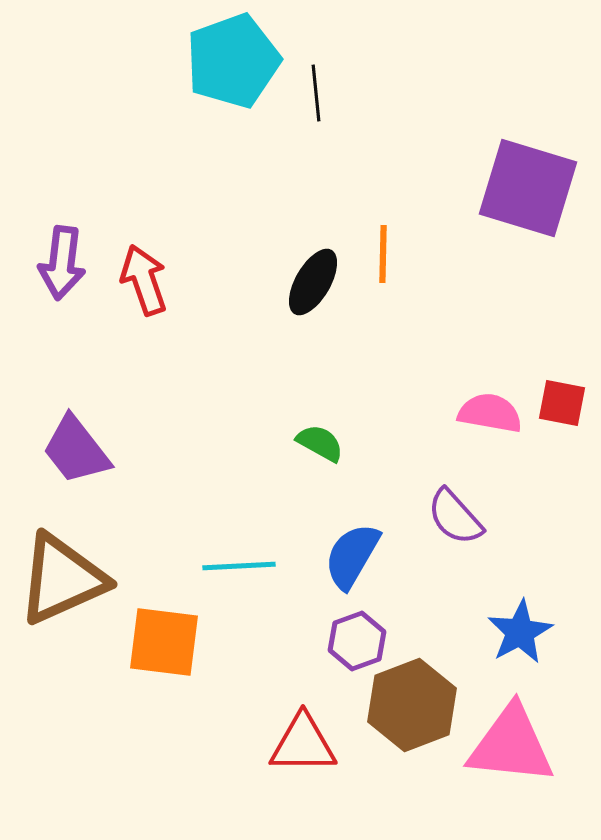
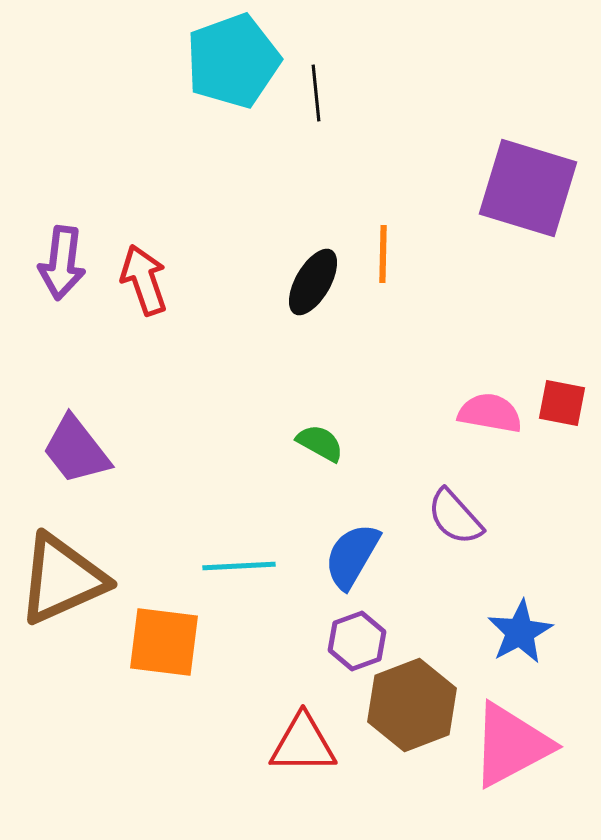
pink triangle: rotated 34 degrees counterclockwise
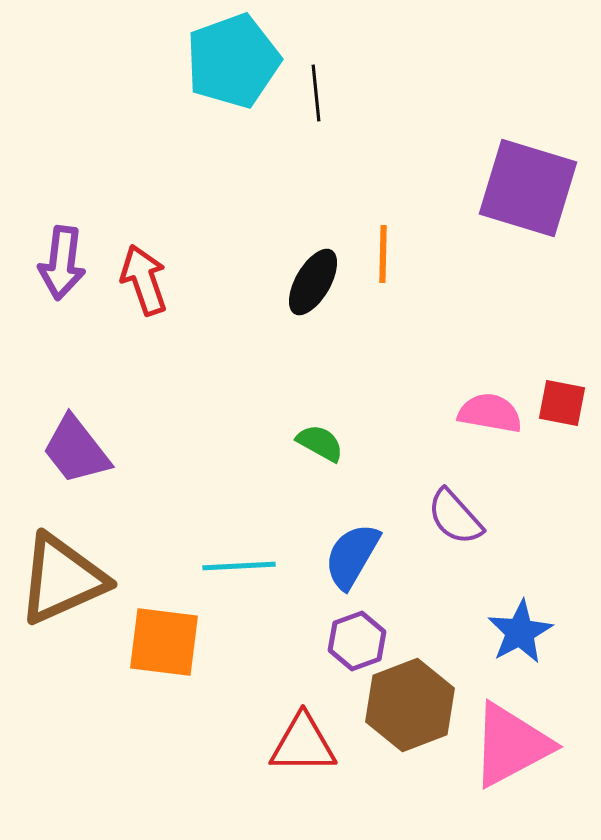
brown hexagon: moved 2 px left
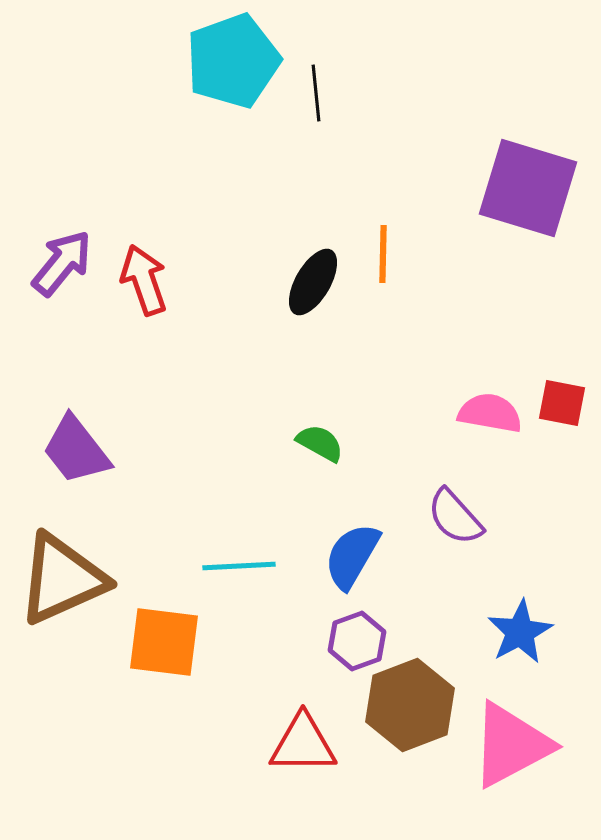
purple arrow: rotated 148 degrees counterclockwise
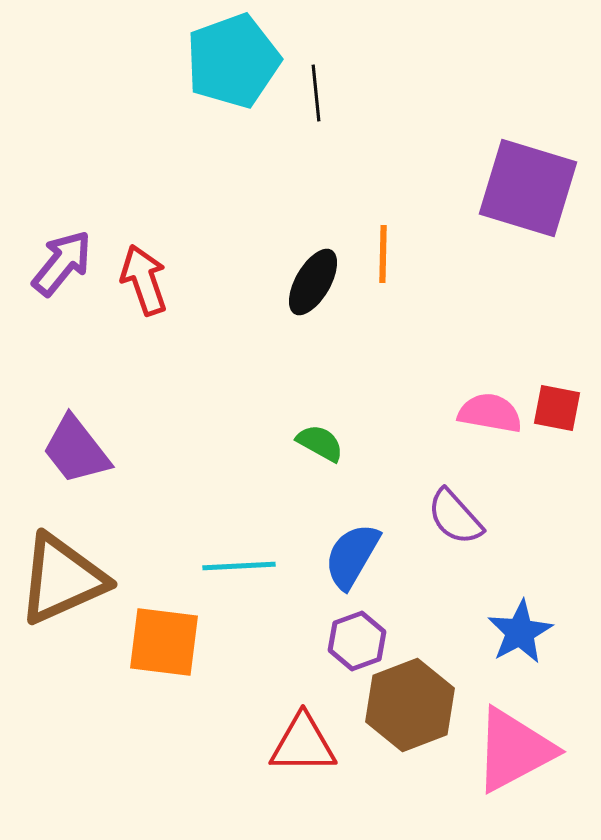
red square: moved 5 px left, 5 px down
pink triangle: moved 3 px right, 5 px down
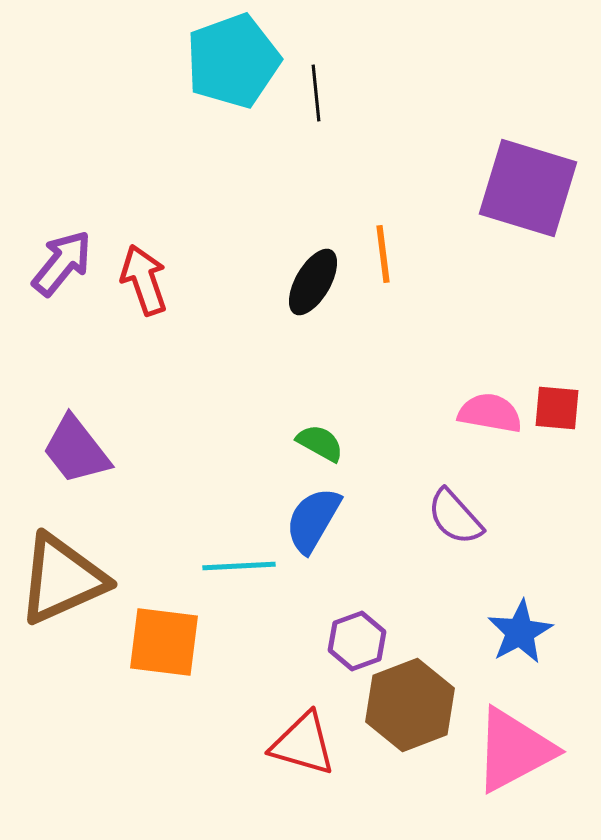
orange line: rotated 8 degrees counterclockwise
red square: rotated 6 degrees counterclockwise
blue semicircle: moved 39 px left, 36 px up
red triangle: rotated 16 degrees clockwise
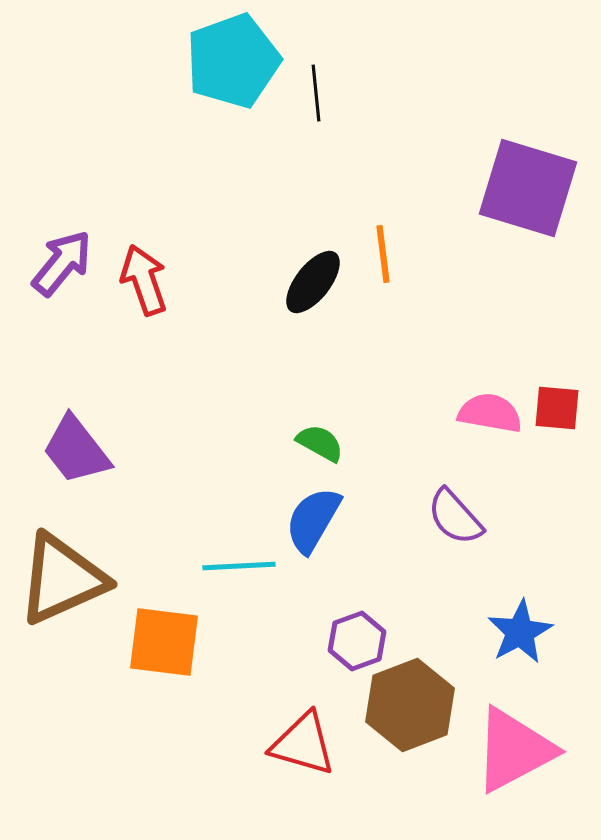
black ellipse: rotated 8 degrees clockwise
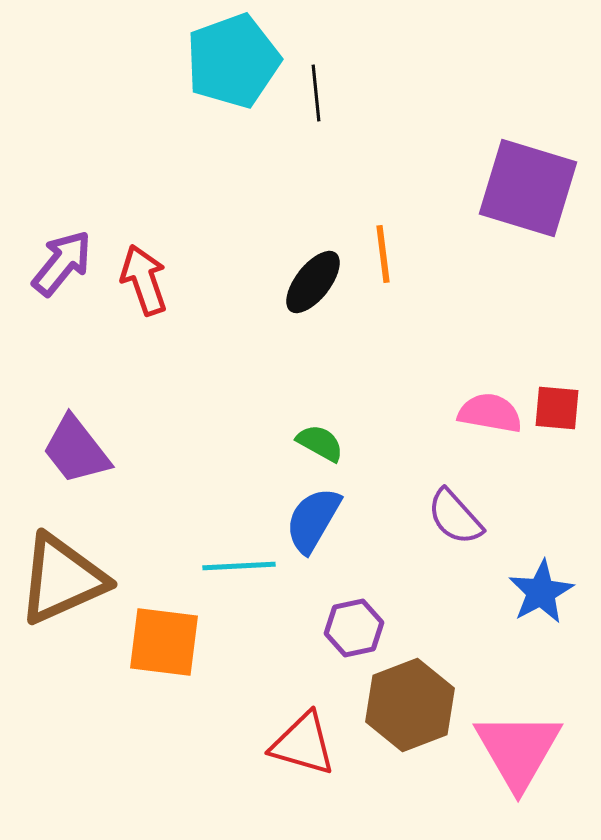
blue star: moved 21 px right, 40 px up
purple hexagon: moved 3 px left, 13 px up; rotated 8 degrees clockwise
pink triangle: moved 4 px right; rotated 32 degrees counterclockwise
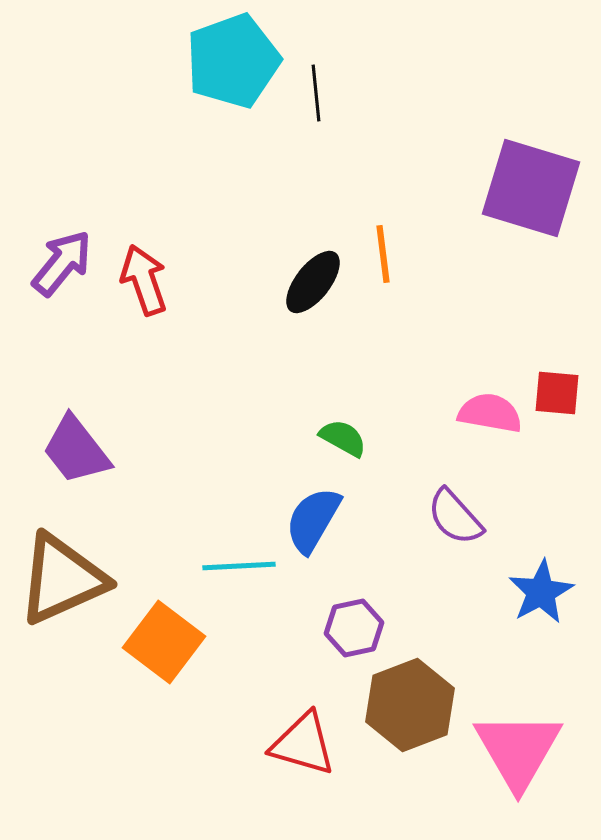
purple square: moved 3 px right
red square: moved 15 px up
green semicircle: moved 23 px right, 5 px up
orange square: rotated 30 degrees clockwise
